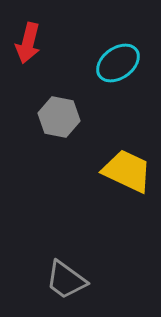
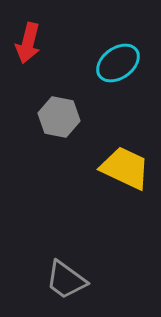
yellow trapezoid: moved 2 px left, 3 px up
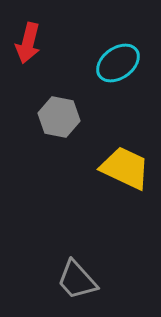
gray trapezoid: moved 11 px right; rotated 12 degrees clockwise
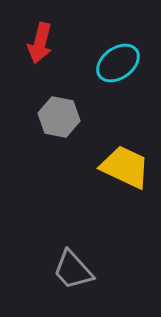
red arrow: moved 12 px right
yellow trapezoid: moved 1 px up
gray trapezoid: moved 4 px left, 10 px up
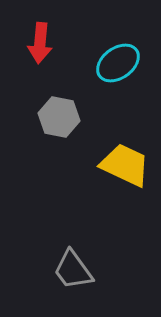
red arrow: rotated 9 degrees counterclockwise
yellow trapezoid: moved 2 px up
gray trapezoid: rotated 6 degrees clockwise
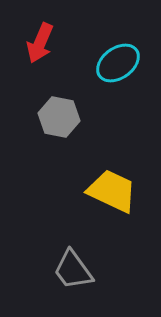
red arrow: rotated 18 degrees clockwise
yellow trapezoid: moved 13 px left, 26 px down
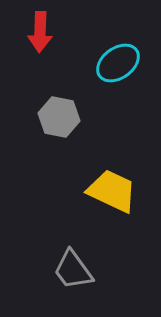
red arrow: moved 11 px up; rotated 21 degrees counterclockwise
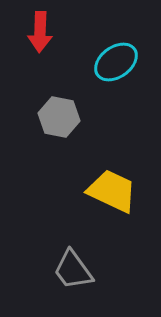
cyan ellipse: moved 2 px left, 1 px up
